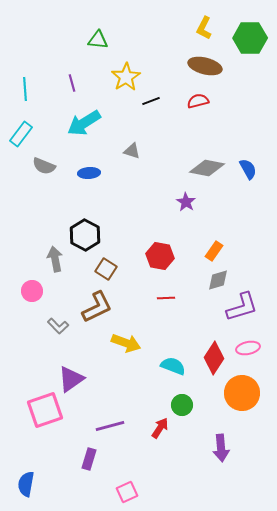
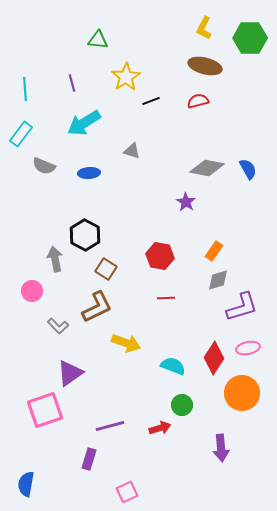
purple triangle at (71, 379): moved 1 px left, 6 px up
red arrow at (160, 428): rotated 40 degrees clockwise
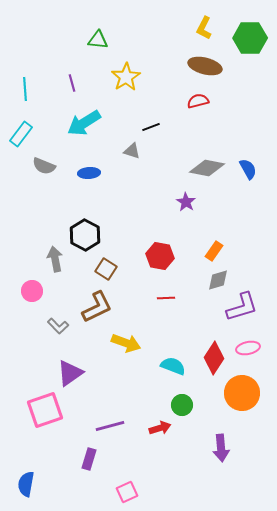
black line at (151, 101): moved 26 px down
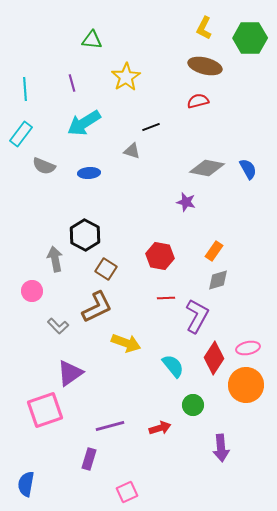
green triangle at (98, 40): moved 6 px left
purple star at (186, 202): rotated 18 degrees counterclockwise
purple L-shape at (242, 307): moved 45 px left, 9 px down; rotated 44 degrees counterclockwise
cyan semicircle at (173, 366): rotated 30 degrees clockwise
orange circle at (242, 393): moved 4 px right, 8 px up
green circle at (182, 405): moved 11 px right
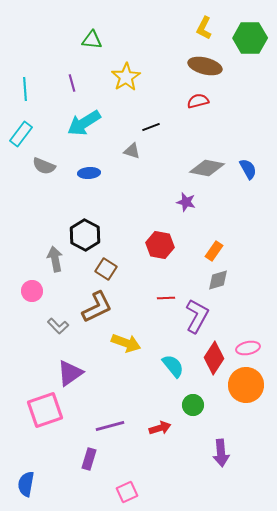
red hexagon at (160, 256): moved 11 px up
purple arrow at (221, 448): moved 5 px down
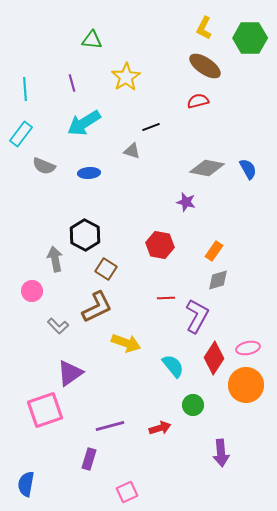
brown ellipse at (205, 66): rotated 20 degrees clockwise
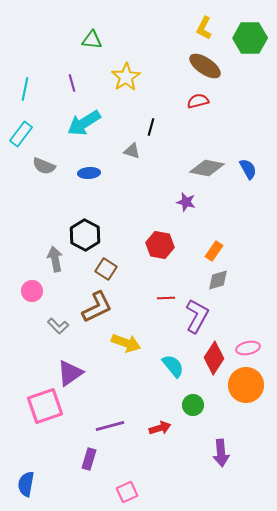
cyan line at (25, 89): rotated 15 degrees clockwise
black line at (151, 127): rotated 54 degrees counterclockwise
pink square at (45, 410): moved 4 px up
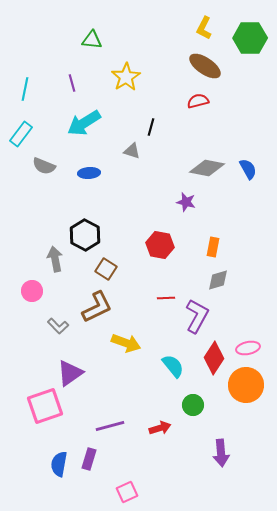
orange rectangle at (214, 251): moved 1 px left, 4 px up; rotated 24 degrees counterclockwise
blue semicircle at (26, 484): moved 33 px right, 20 px up
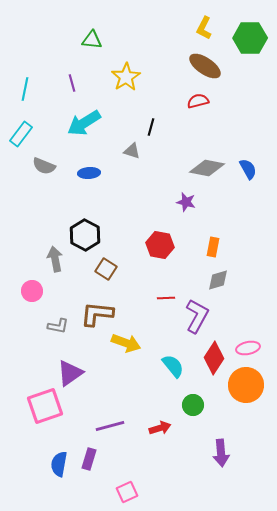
brown L-shape at (97, 307): moved 7 px down; rotated 148 degrees counterclockwise
gray L-shape at (58, 326): rotated 35 degrees counterclockwise
